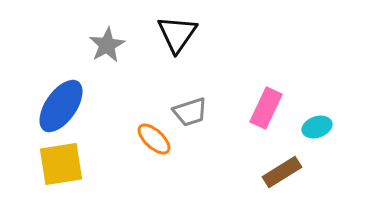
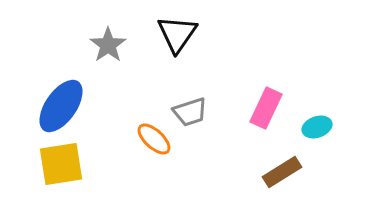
gray star: moved 1 px right; rotated 6 degrees counterclockwise
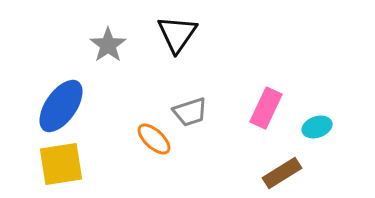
brown rectangle: moved 1 px down
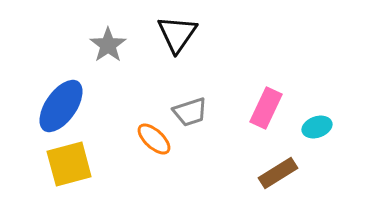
yellow square: moved 8 px right; rotated 6 degrees counterclockwise
brown rectangle: moved 4 px left
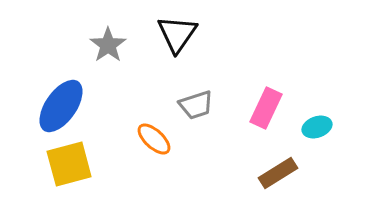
gray trapezoid: moved 6 px right, 7 px up
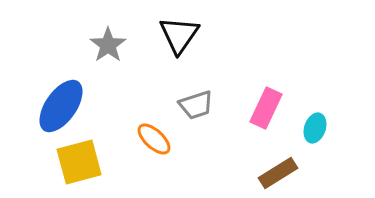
black triangle: moved 2 px right, 1 px down
cyan ellipse: moved 2 px left, 1 px down; rotated 52 degrees counterclockwise
yellow square: moved 10 px right, 2 px up
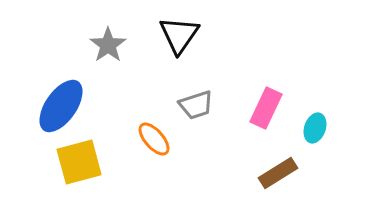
orange ellipse: rotated 6 degrees clockwise
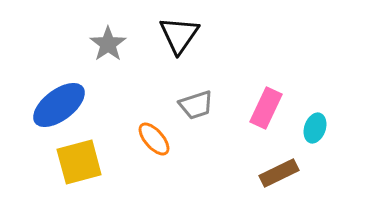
gray star: moved 1 px up
blue ellipse: moved 2 px left, 1 px up; rotated 18 degrees clockwise
brown rectangle: moved 1 px right; rotated 6 degrees clockwise
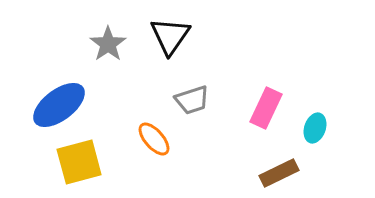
black triangle: moved 9 px left, 1 px down
gray trapezoid: moved 4 px left, 5 px up
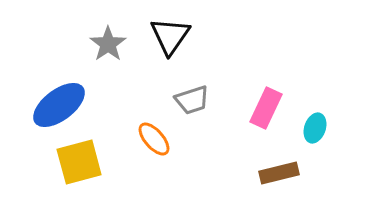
brown rectangle: rotated 12 degrees clockwise
